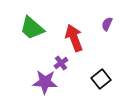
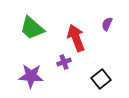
red arrow: moved 2 px right
purple cross: moved 3 px right, 1 px up; rotated 16 degrees clockwise
purple star: moved 14 px left, 6 px up
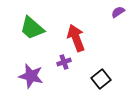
purple semicircle: moved 11 px right, 12 px up; rotated 32 degrees clockwise
purple star: rotated 10 degrees clockwise
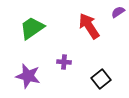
green trapezoid: rotated 104 degrees clockwise
red arrow: moved 13 px right, 12 px up; rotated 12 degrees counterclockwise
purple cross: rotated 24 degrees clockwise
purple star: moved 3 px left
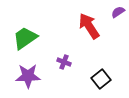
green trapezoid: moved 7 px left, 10 px down
purple cross: rotated 16 degrees clockwise
purple star: rotated 15 degrees counterclockwise
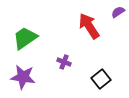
purple star: moved 5 px left, 1 px down; rotated 10 degrees clockwise
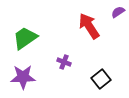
purple star: rotated 10 degrees counterclockwise
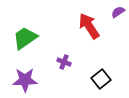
purple star: moved 2 px right, 3 px down
